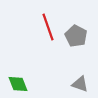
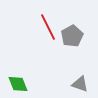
red line: rotated 8 degrees counterclockwise
gray pentagon: moved 4 px left; rotated 15 degrees clockwise
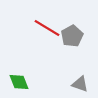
red line: moved 1 px left, 1 px down; rotated 32 degrees counterclockwise
green diamond: moved 1 px right, 2 px up
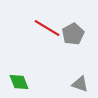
gray pentagon: moved 1 px right, 2 px up
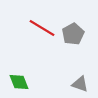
red line: moved 5 px left
